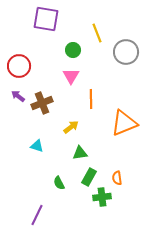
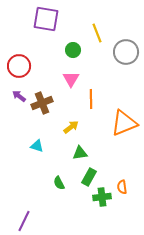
pink triangle: moved 3 px down
purple arrow: moved 1 px right
orange semicircle: moved 5 px right, 9 px down
purple line: moved 13 px left, 6 px down
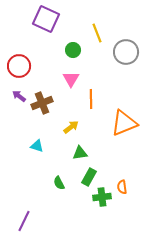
purple square: rotated 16 degrees clockwise
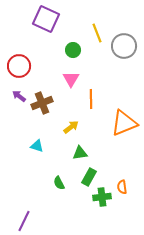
gray circle: moved 2 px left, 6 px up
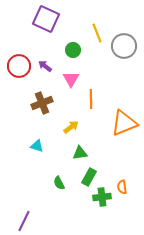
purple arrow: moved 26 px right, 30 px up
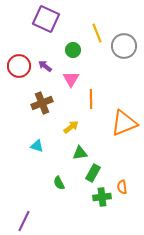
green rectangle: moved 4 px right, 4 px up
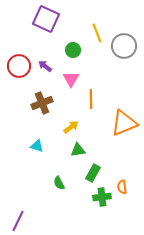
green triangle: moved 2 px left, 3 px up
purple line: moved 6 px left
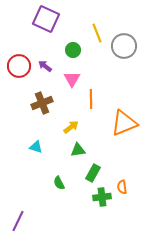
pink triangle: moved 1 px right
cyan triangle: moved 1 px left, 1 px down
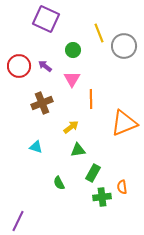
yellow line: moved 2 px right
